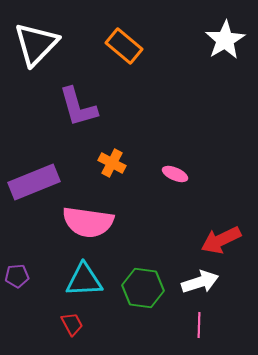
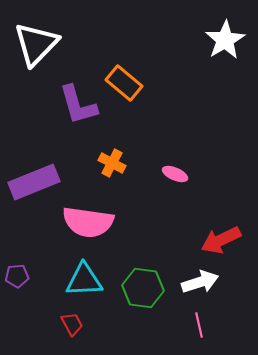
orange rectangle: moved 37 px down
purple L-shape: moved 2 px up
pink line: rotated 15 degrees counterclockwise
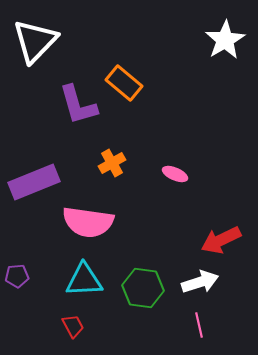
white triangle: moved 1 px left, 3 px up
orange cross: rotated 32 degrees clockwise
red trapezoid: moved 1 px right, 2 px down
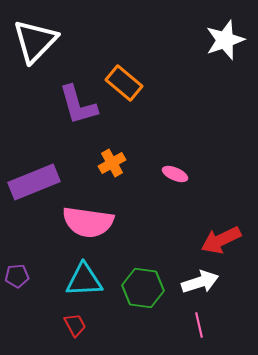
white star: rotated 12 degrees clockwise
red trapezoid: moved 2 px right, 1 px up
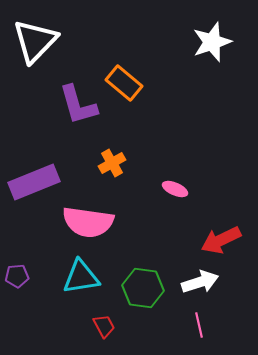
white star: moved 13 px left, 2 px down
pink ellipse: moved 15 px down
cyan triangle: moved 3 px left, 3 px up; rotated 6 degrees counterclockwise
red trapezoid: moved 29 px right, 1 px down
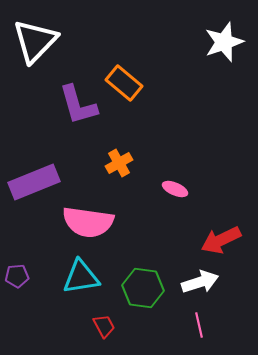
white star: moved 12 px right
orange cross: moved 7 px right
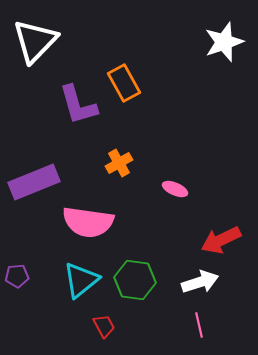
orange rectangle: rotated 21 degrees clockwise
cyan triangle: moved 3 px down; rotated 30 degrees counterclockwise
green hexagon: moved 8 px left, 8 px up
